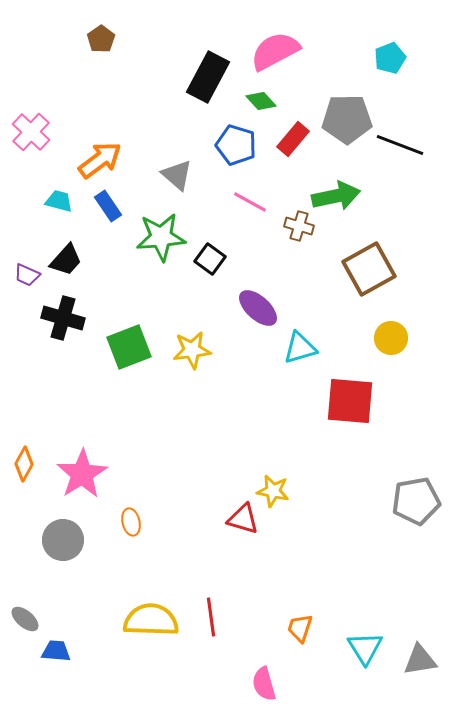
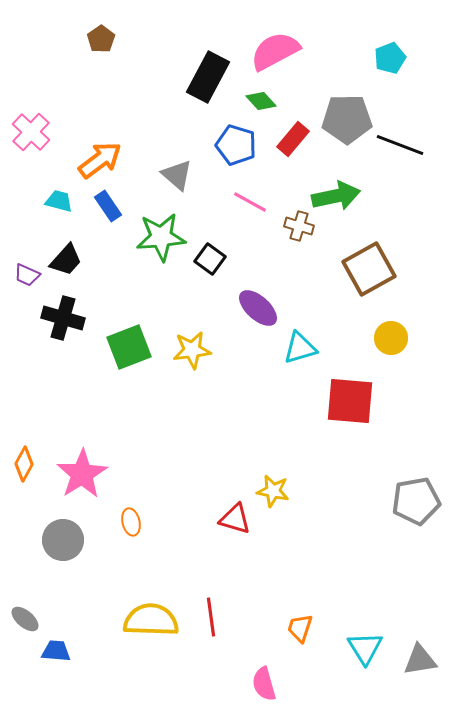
red triangle at (243, 519): moved 8 px left
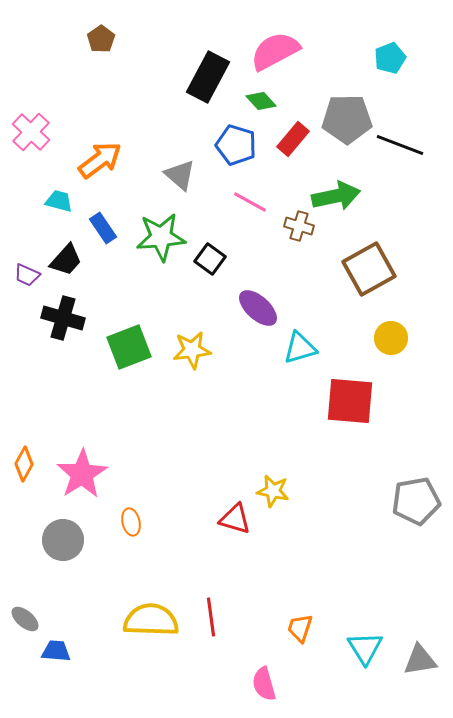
gray triangle at (177, 175): moved 3 px right
blue rectangle at (108, 206): moved 5 px left, 22 px down
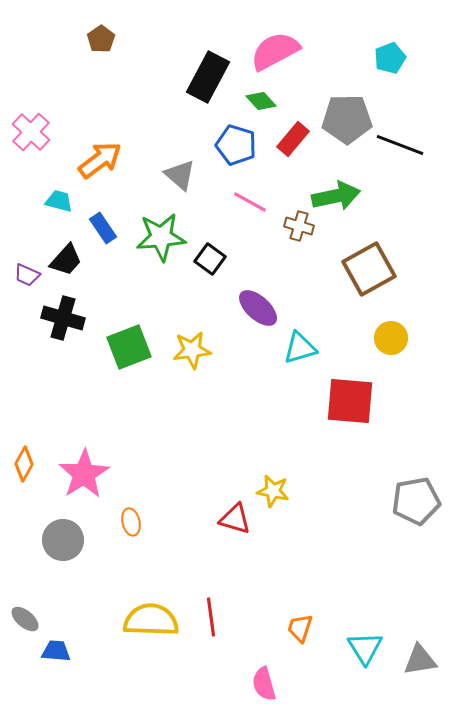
pink star at (82, 474): moved 2 px right
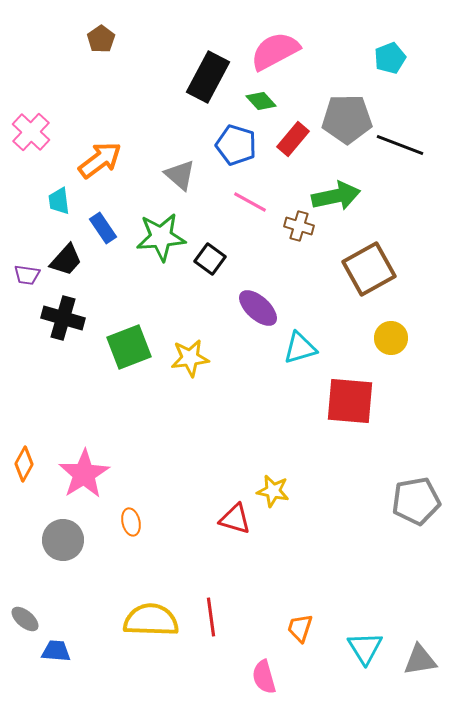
cyan trapezoid at (59, 201): rotated 112 degrees counterclockwise
purple trapezoid at (27, 275): rotated 16 degrees counterclockwise
yellow star at (192, 350): moved 2 px left, 8 px down
pink semicircle at (264, 684): moved 7 px up
